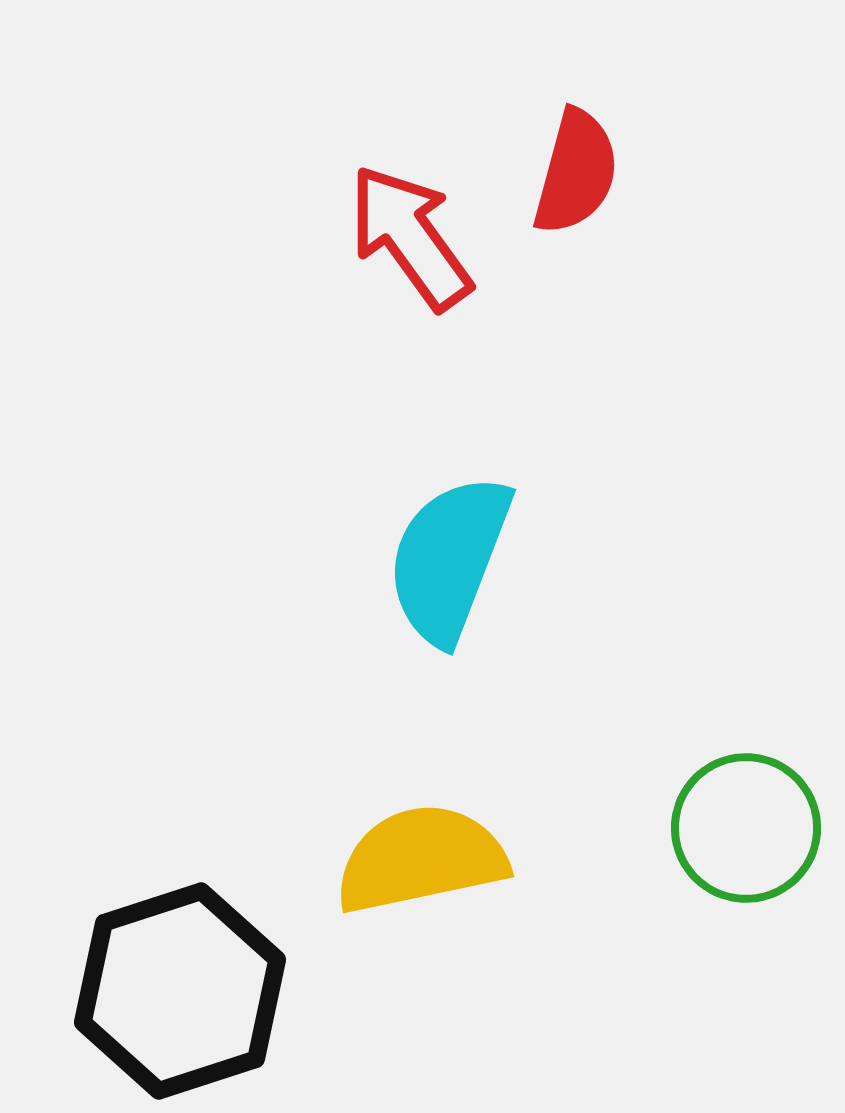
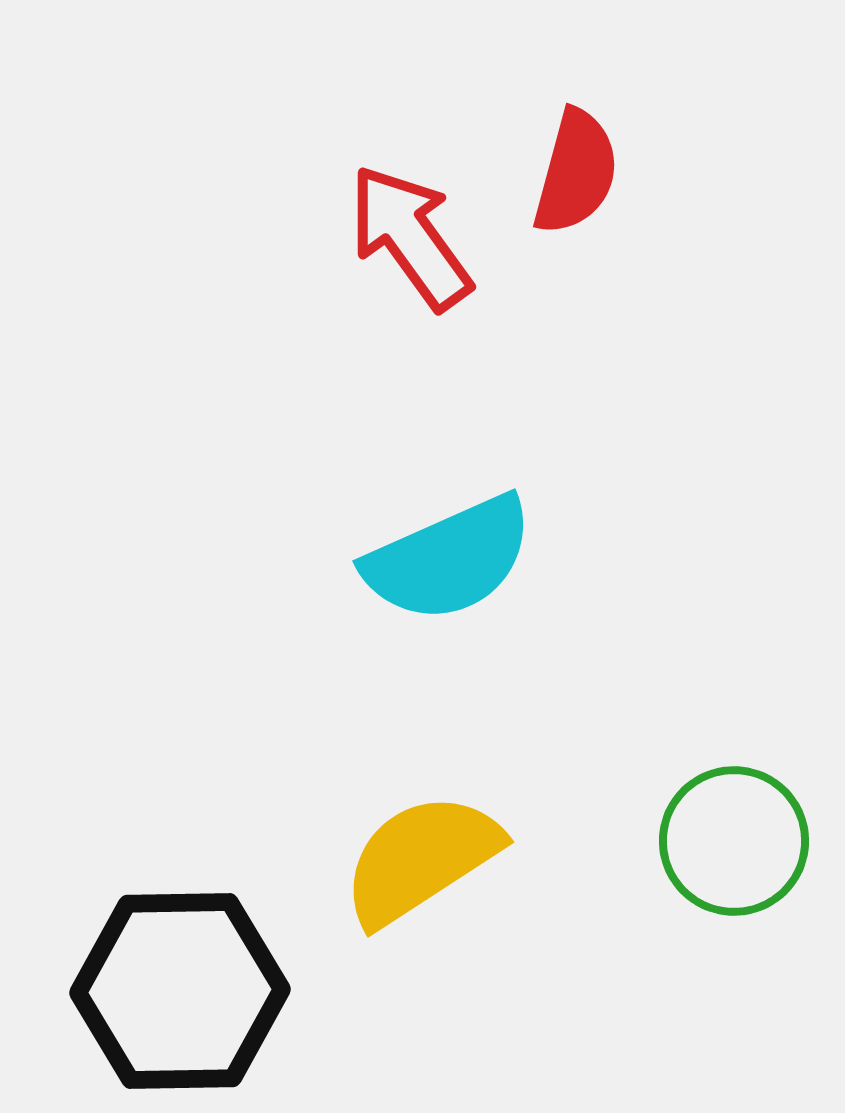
cyan semicircle: rotated 135 degrees counterclockwise
green circle: moved 12 px left, 13 px down
yellow semicircle: rotated 21 degrees counterclockwise
black hexagon: rotated 17 degrees clockwise
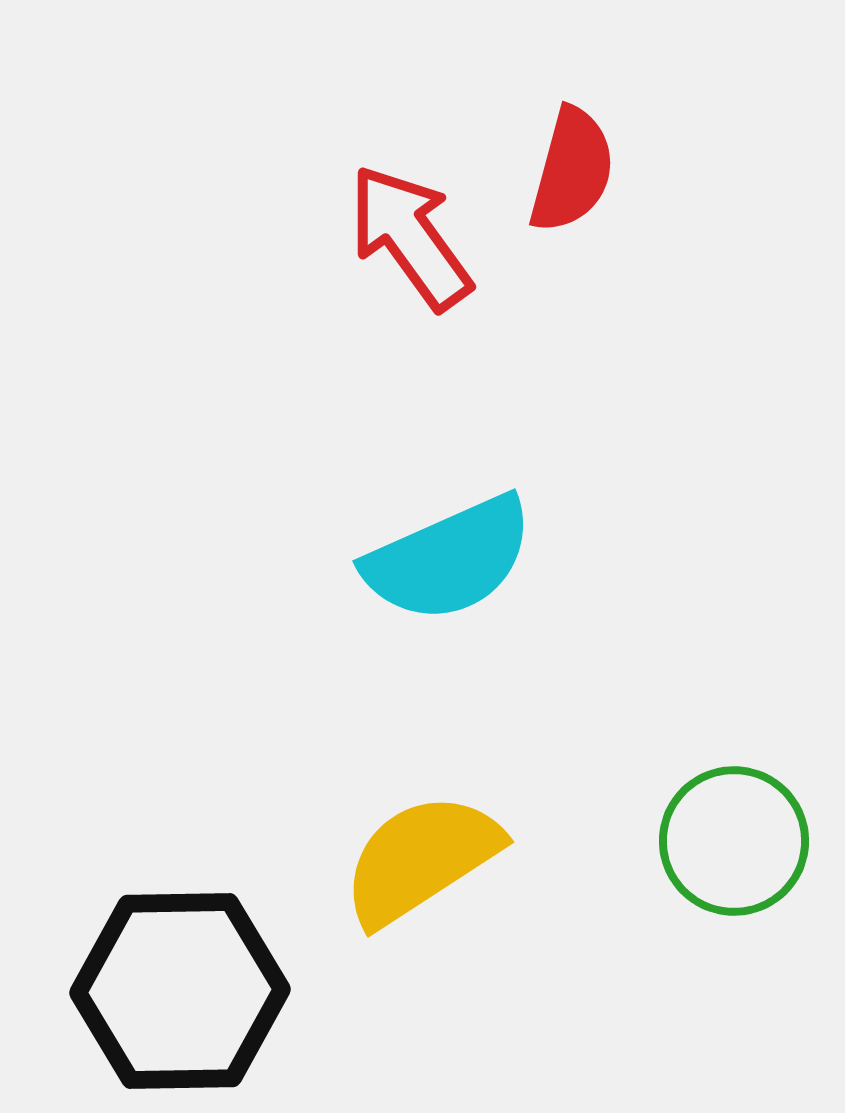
red semicircle: moved 4 px left, 2 px up
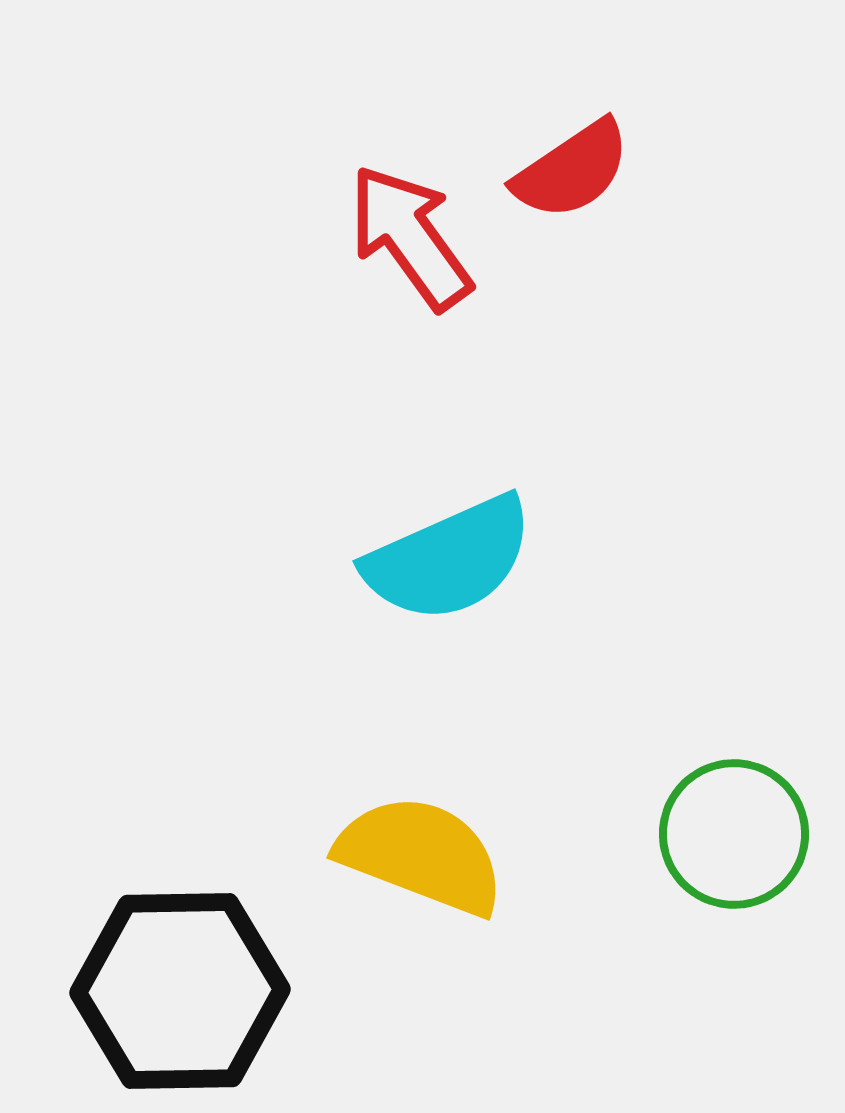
red semicircle: rotated 41 degrees clockwise
green circle: moved 7 px up
yellow semicircle: moved 4 px up; rotated 54 degrees clockwise
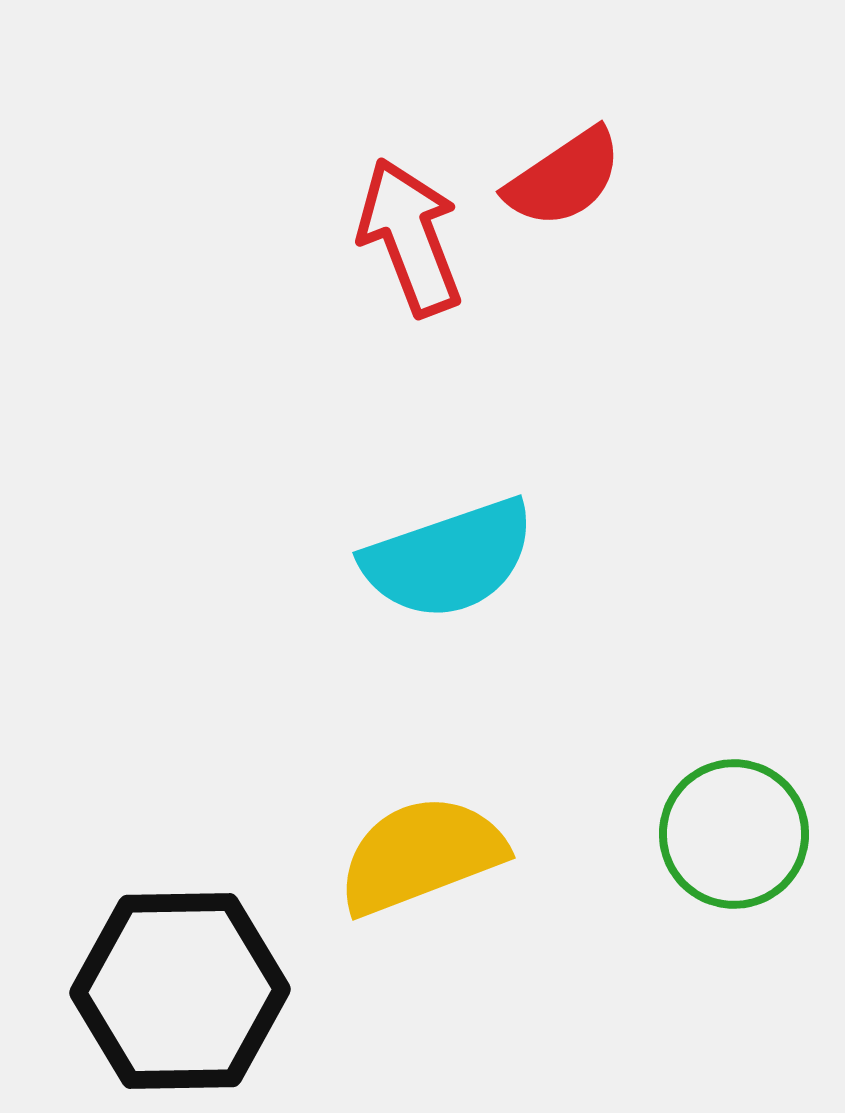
red semicircle: moved 8 px left, 8 px down
red arrow: rotated 15 degrees clockwise
cyan semicircle: rotated 5 degrees clockwise
yellow semicircle: rotated 42 degrees counterclockwise
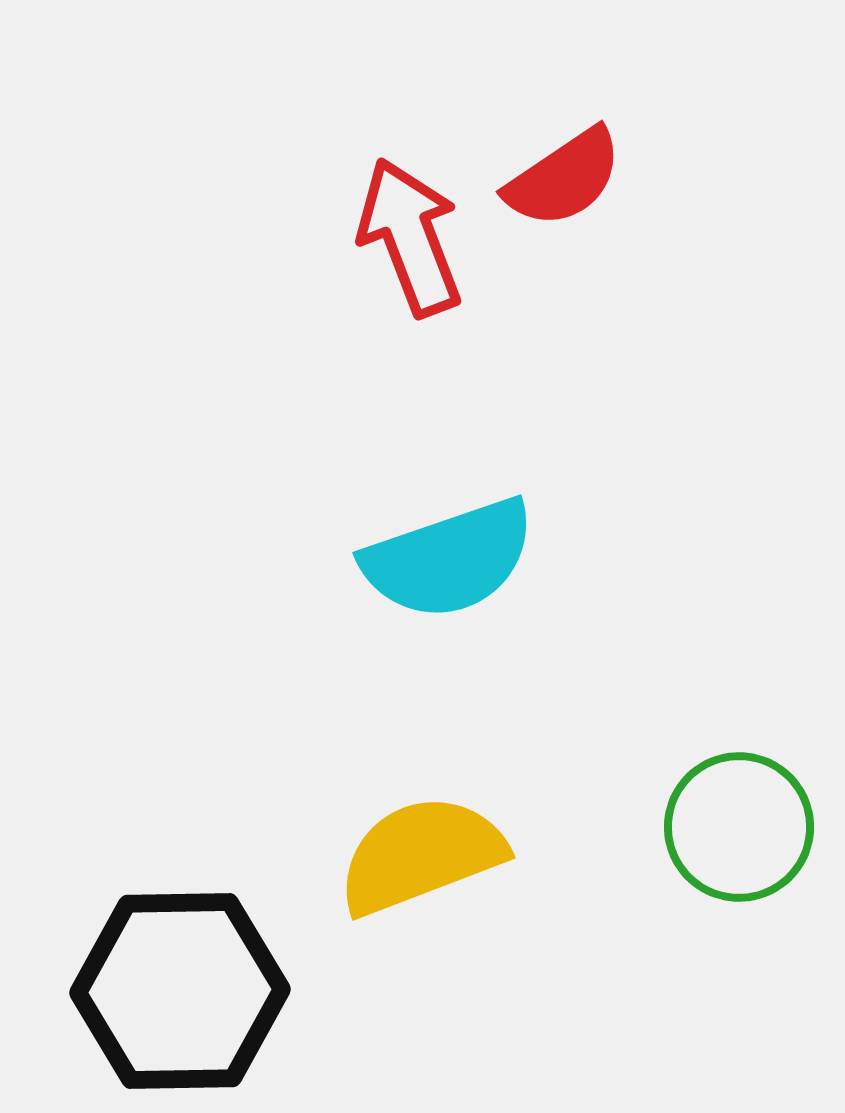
green circle: moved 5 px right, 7 px up
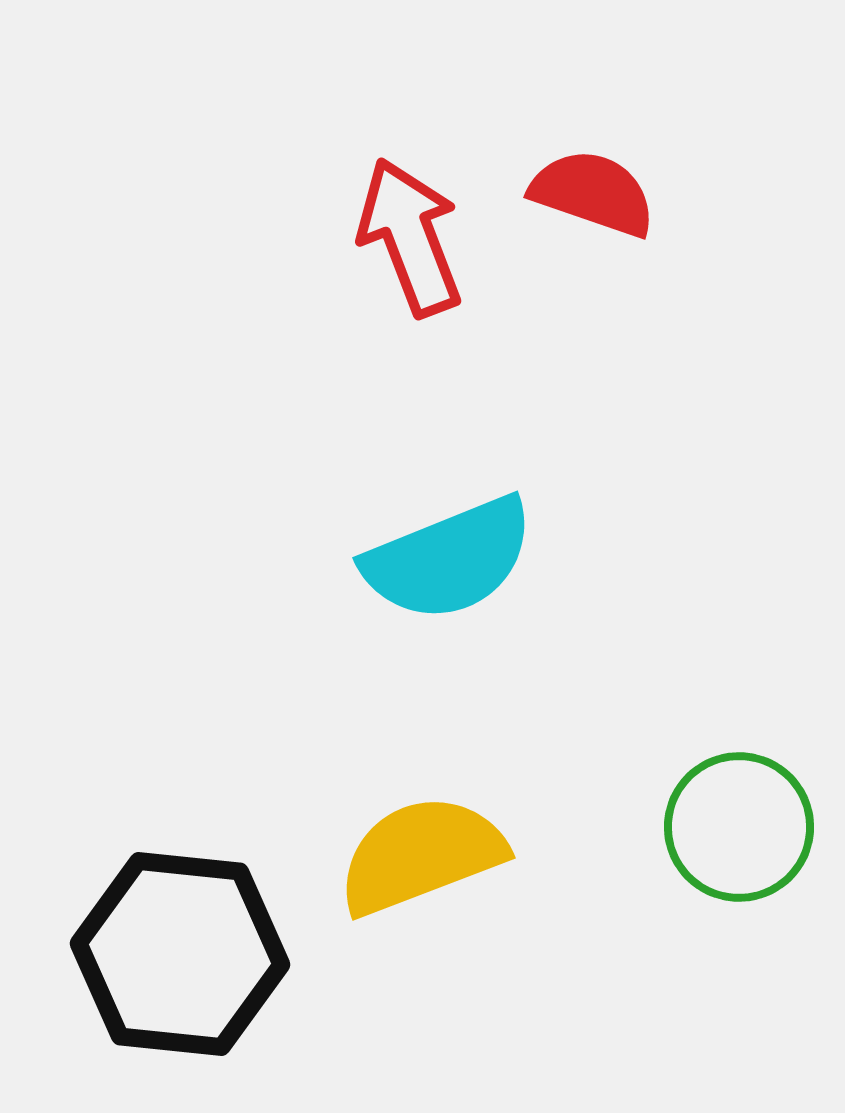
red semicircle: moved 29 px right, 15 px down; rotated 127 degrees counterclockwise
cyan semicircle: rotated 3 degrees counterclockwise
black hexagon: moved 37 px up; rotated 7 degrees clockwise
